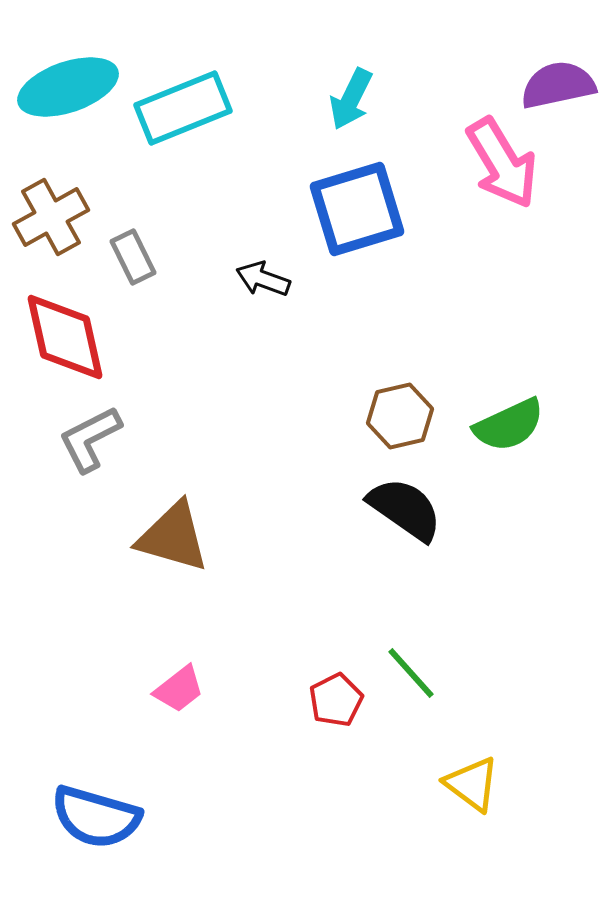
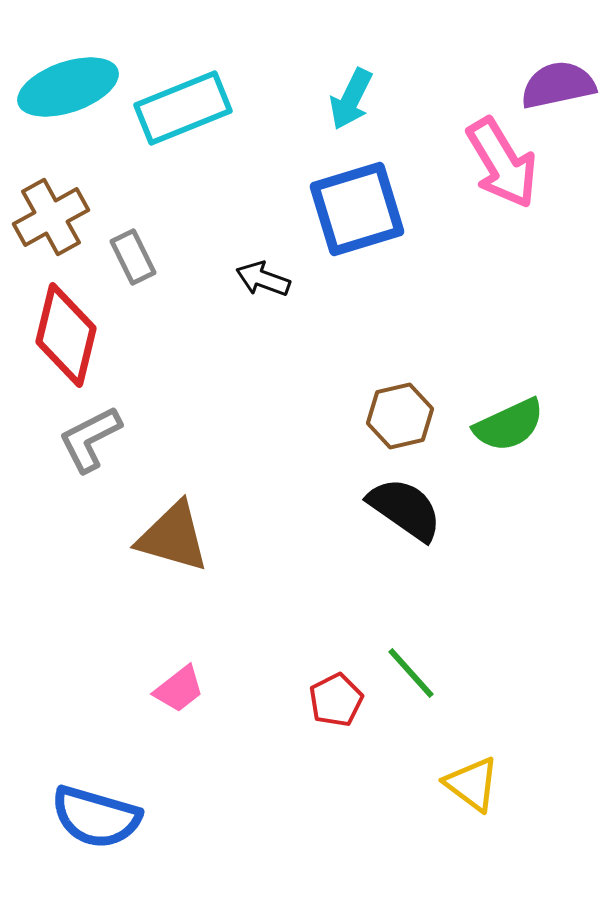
red diamond: moved 1 px right, 2 px up; rotated 26 degrees clockwise
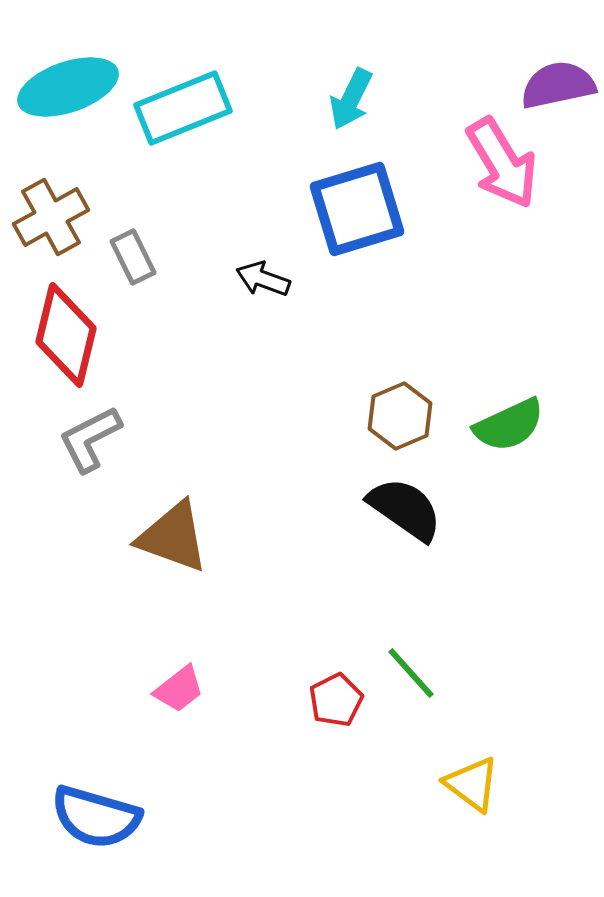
brown hexagon: rotated 10 degrees counterclockwise
brown triangle: rotated 4 degrees clockwise
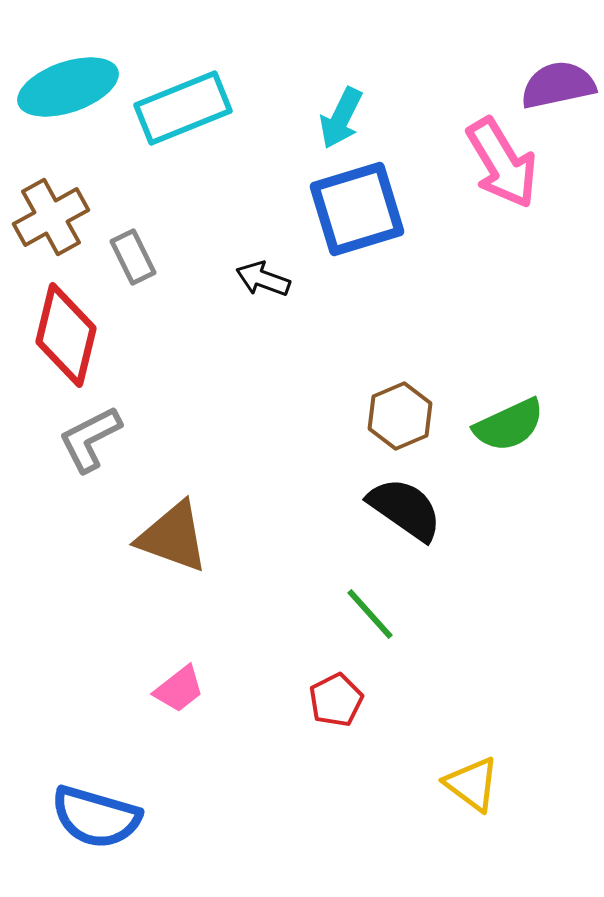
cyan arrow: moved 10 px left, 19 px down
green line: moved 41 px left, 59 px up
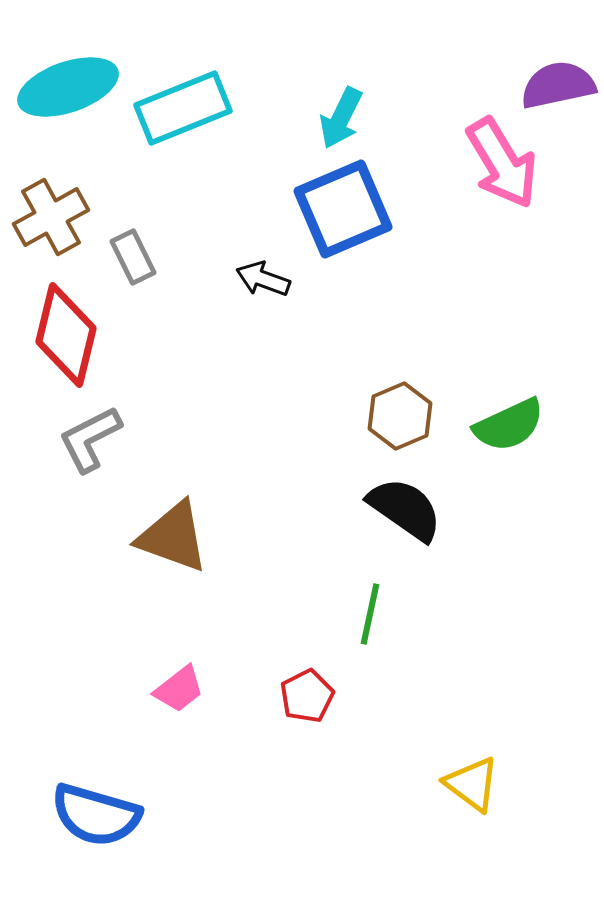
blue square: moved 14 px left; rotated 6 degrees counterclockwise
green line: rotated 54 degrees clockwise
red pentagon: moved 29 px left, 4 px up
blue semicircle: moved 2 px up
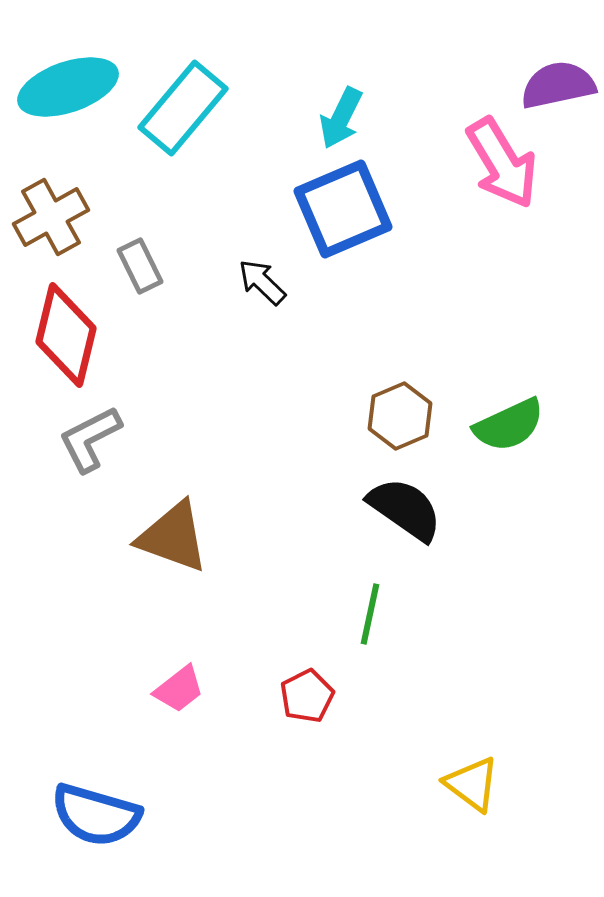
cyan rectangle: rotated 28 degrees counterclockwise
gray rectangle: moved 7 px right, 9 px down
black arrow: moved 1 px left, 3 px down; rotated 24 degrees clockwise
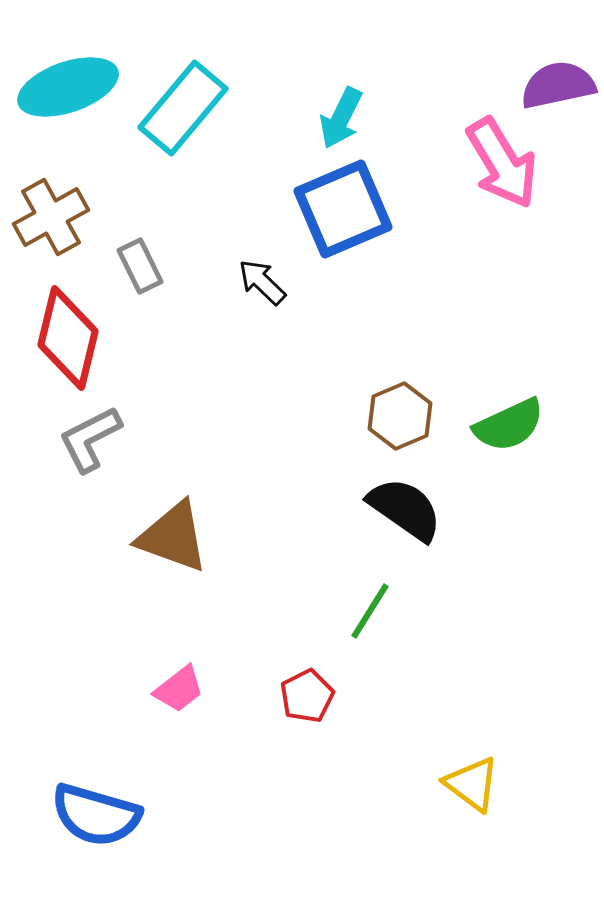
red diamond: moved 2 px right, 3 px down
green line: moved 3 px up; rotated 20 degrees clockwise
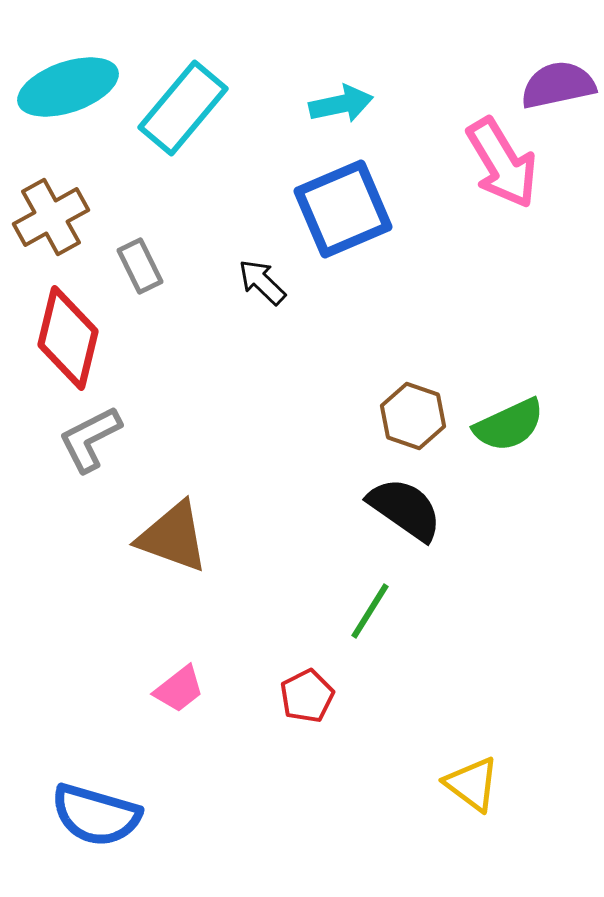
cyan arrow: moved 14 px up; rotated 128 degrees counterclockwise
brown hexagon: moved 13 px right; rotated 18 degrees counterclockwise
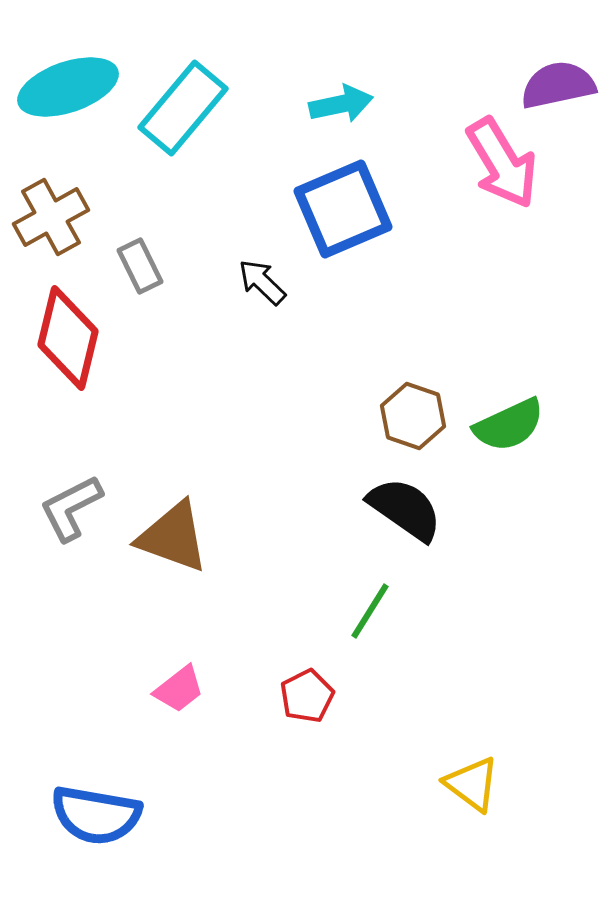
gray L-shape: moved 19 px left, 69 px down
blue semicircle: rotated 6 degrees counterclockwise
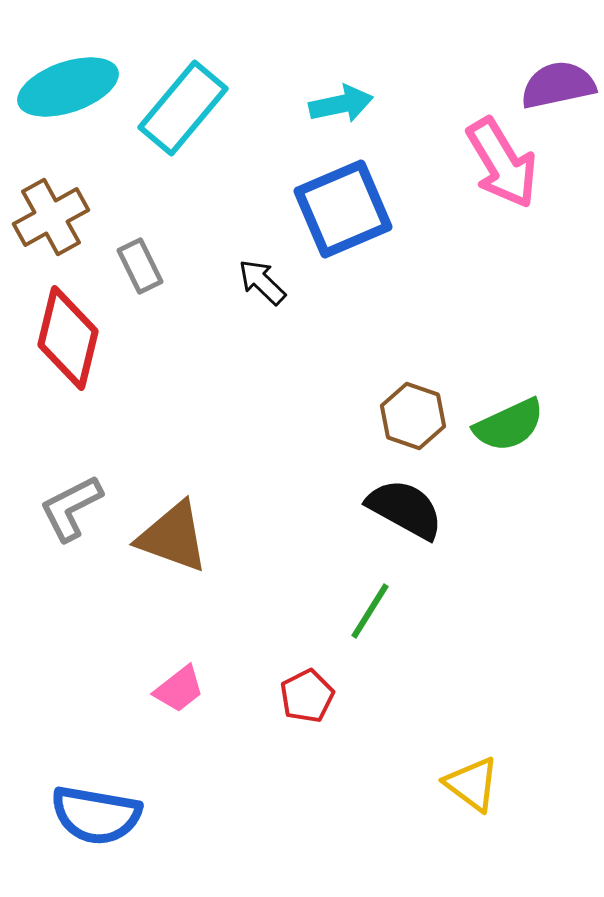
black semicircle: rotated 6 degrees counterclockwise
